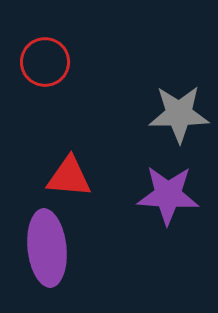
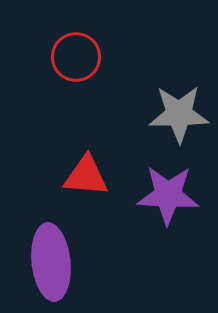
red circle: moved 31 px right, 5 px up
red triangle: moved 17 px right, 1 px up
purple ellipse: moved 4 px right, 14 px down
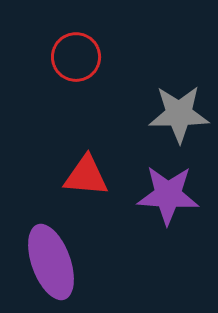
purple ellipse: rotated 14 degrees counterclockwise
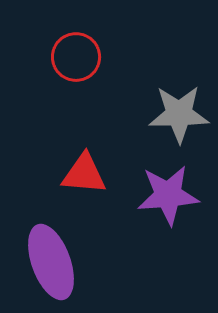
red triangle: moved 2 px left, 2 px up
purple star: rotated 8 degrees counterclockwise
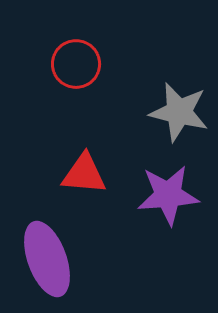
red circle: moved 7 px down
gray star: moved 2 px up; rotated 14 degrees clockwise
purple ellipse: moved 4 px left, 3 px up
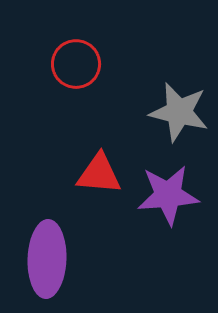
red triangle: moved 15 px right
purple ellipse: rotated 22 degrees clockwise
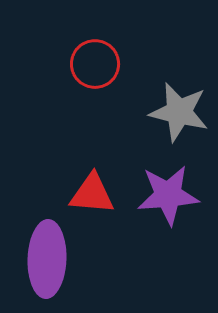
red circle: moved 19 px right
red triangle: moved 7 px left, 20 px down
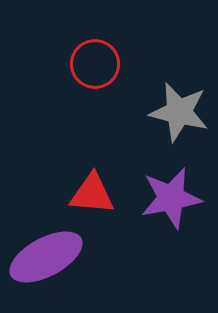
purple star: moved 3 px right, 3 px down; rotated 6 degrees counterclockwise
purple ellipse: moved 1 px left, 2 px up; rotated 60 degrees clockwise
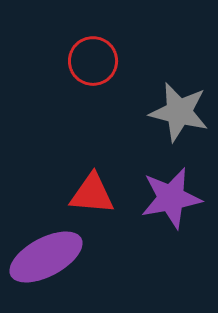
red circle: moved 2 px left, 3 px up
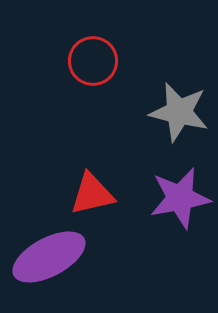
red triangle: rotated 18 degrees counterclockwise
purple star: moved 9 px right
purple ellipse: moved 3 px right
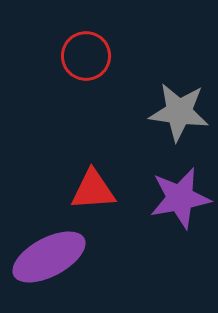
red circle: moved 7 px left, 5 px up
gray star: rotated 6 degrees counterclockwise
red triangle: moved 1 px right, 4 px up; rotated 9 degrees clockwise
